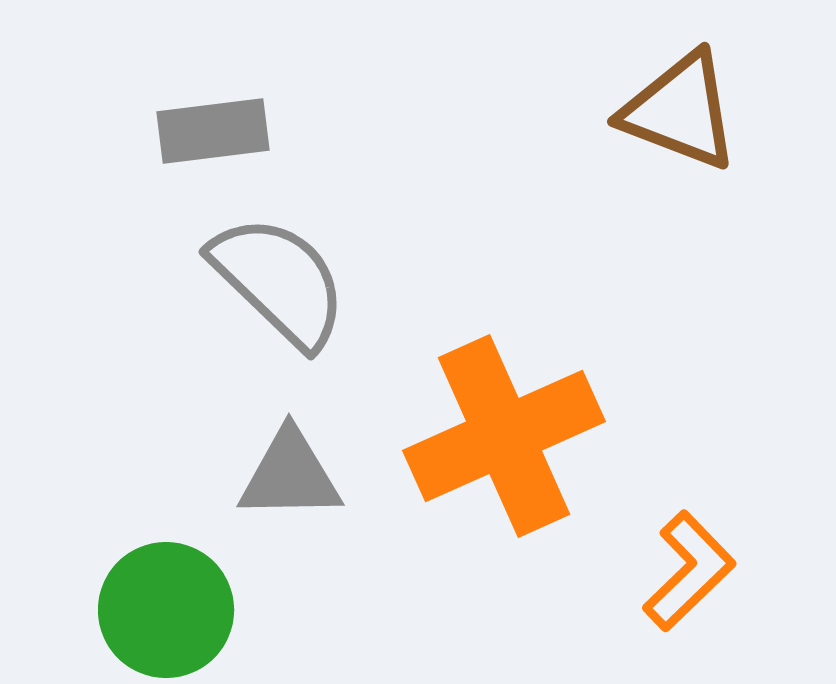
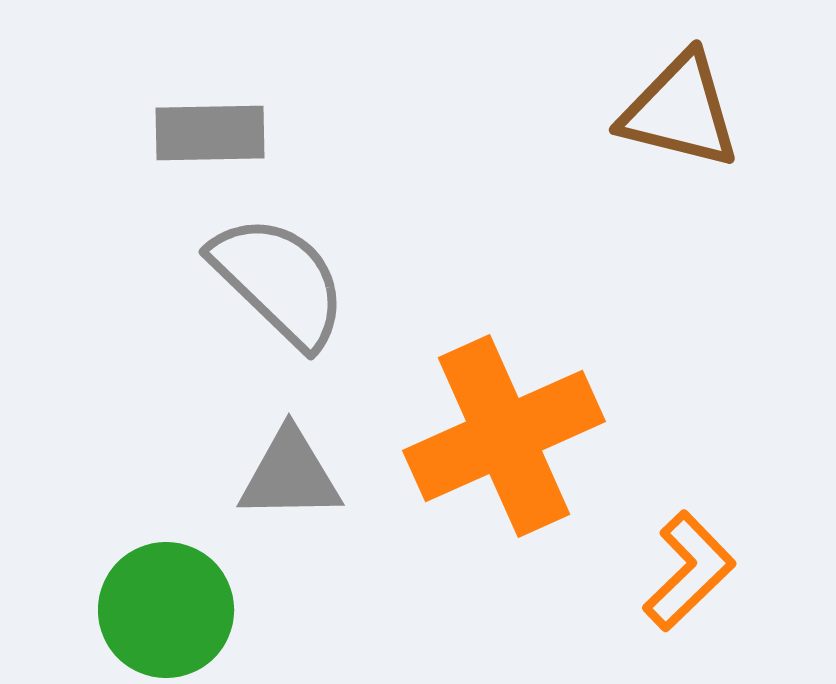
brown triangle: rotated 7 degrees counterclockwise
gray rectangle: moved 3 px left, 2 px down; rotated 6 degrees clockwise
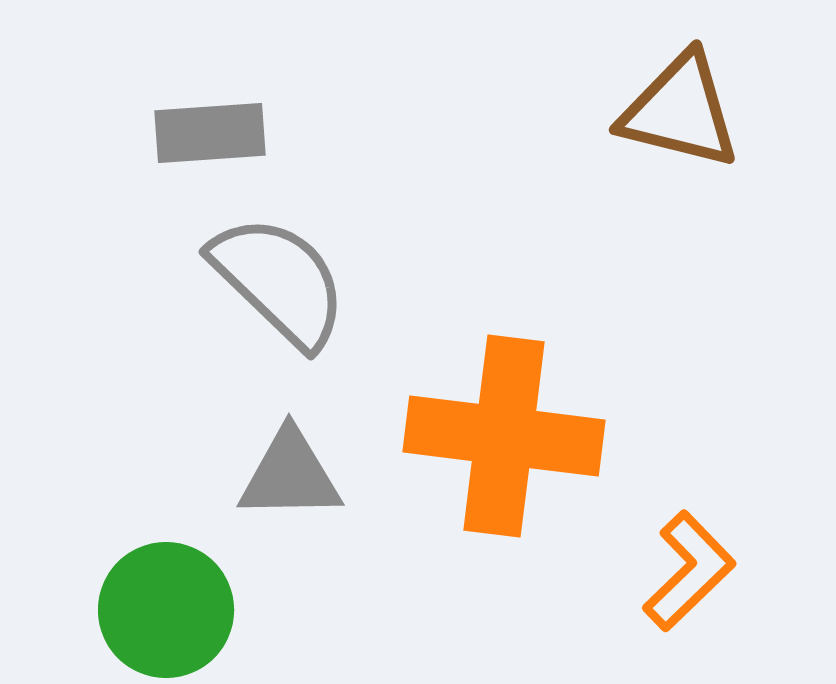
gray rectangle: rotated 3 degrees counterclockwise
orange cross: rotated 31 degrees clockwise
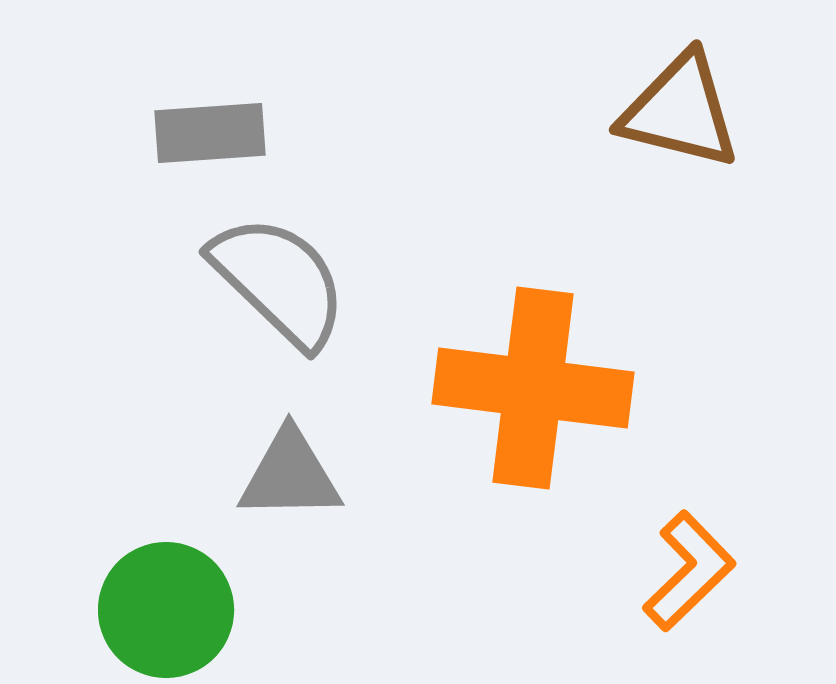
orange cross: moved 29 px right, 48 px up
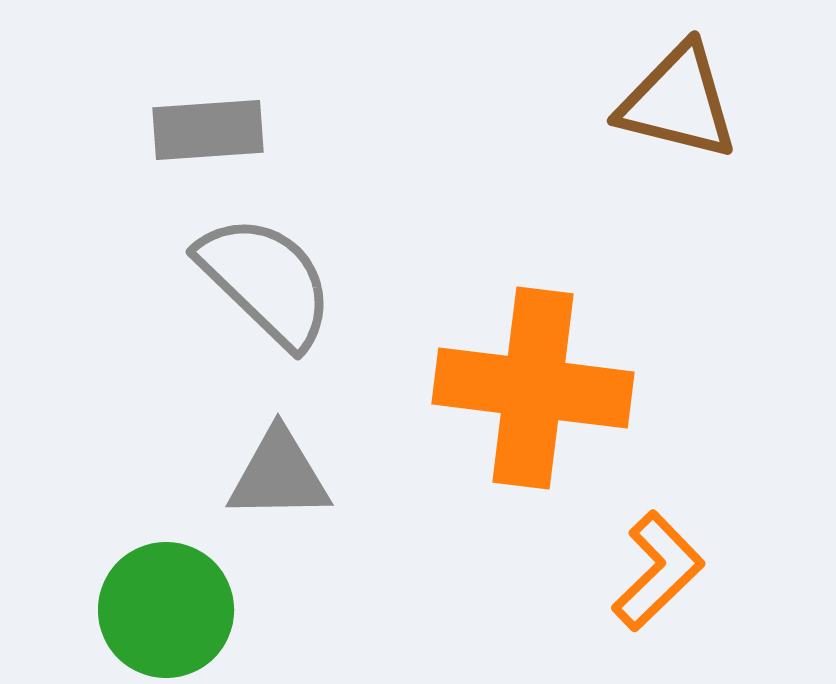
brown triangle: moved 2 px left, 9 px up
gray rectangle: moved 2 px left, 3 px up
gray semicircle: moved 13 px left
gray triangle: moved 11 px left
orange L-shape: moved 31 px left
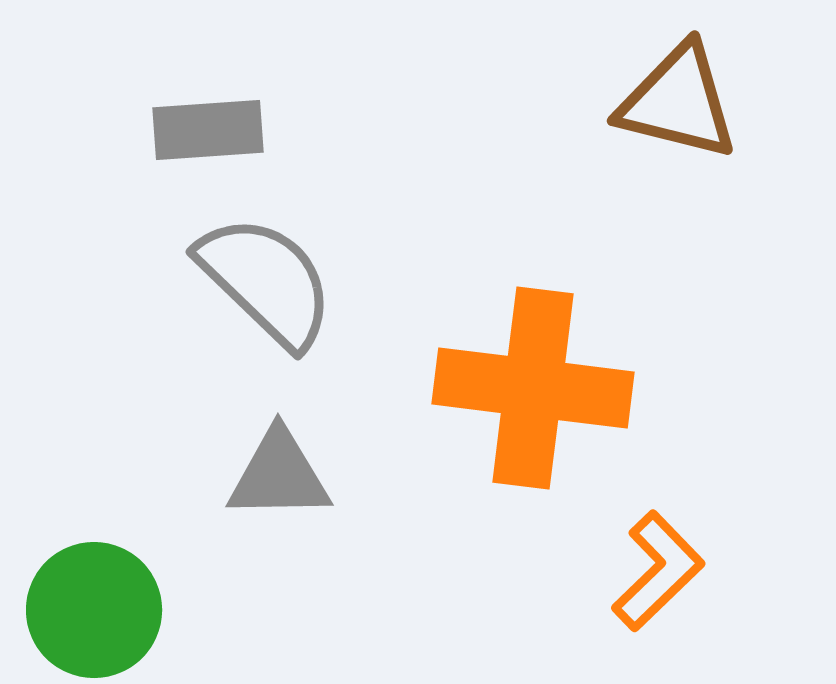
green circle: moved 72 px left
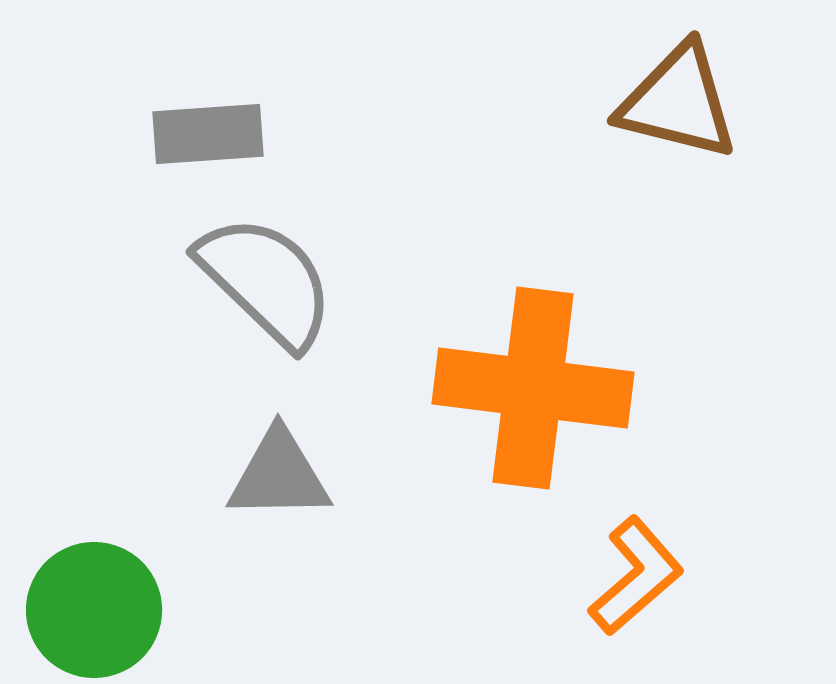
gray rectangle: moved 4 px down
orange L-shape: moved 22 px left, 5 px down; rotated 3 degrees clockwise
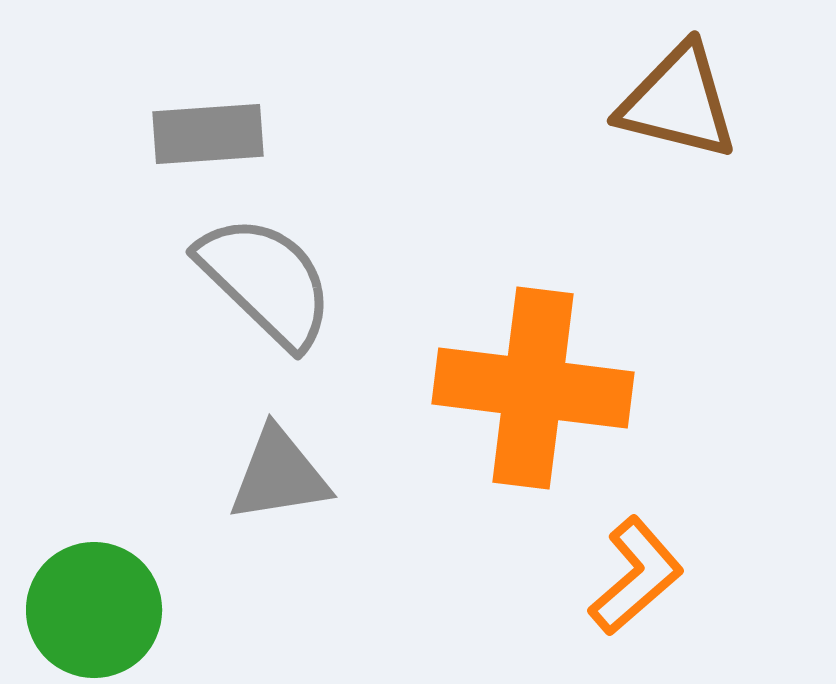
gray triangle: rotated 8 degrees counterclockwise
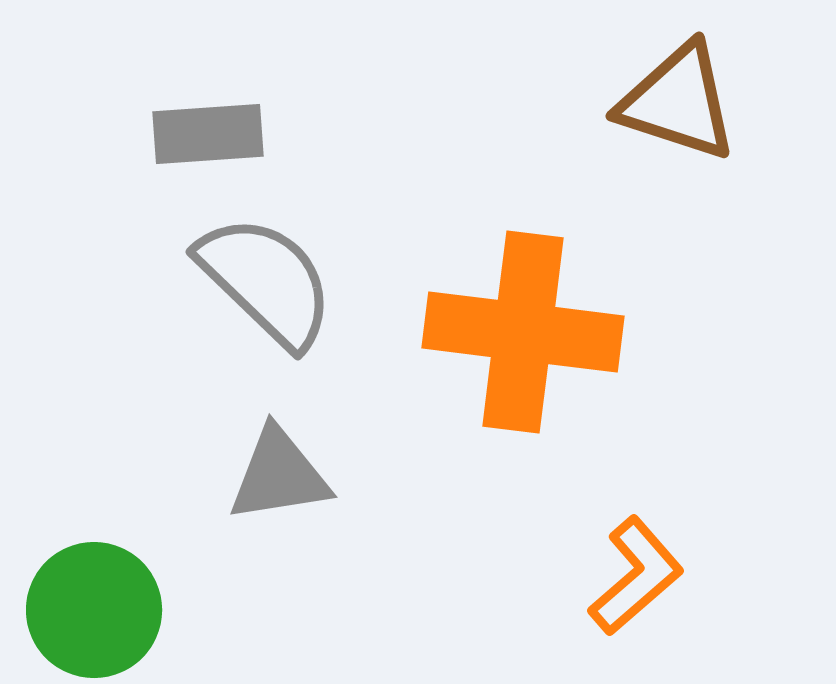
brown triangle: rotated 4 degrees clockwise
orange cross: moved 10 px left, 56 px up
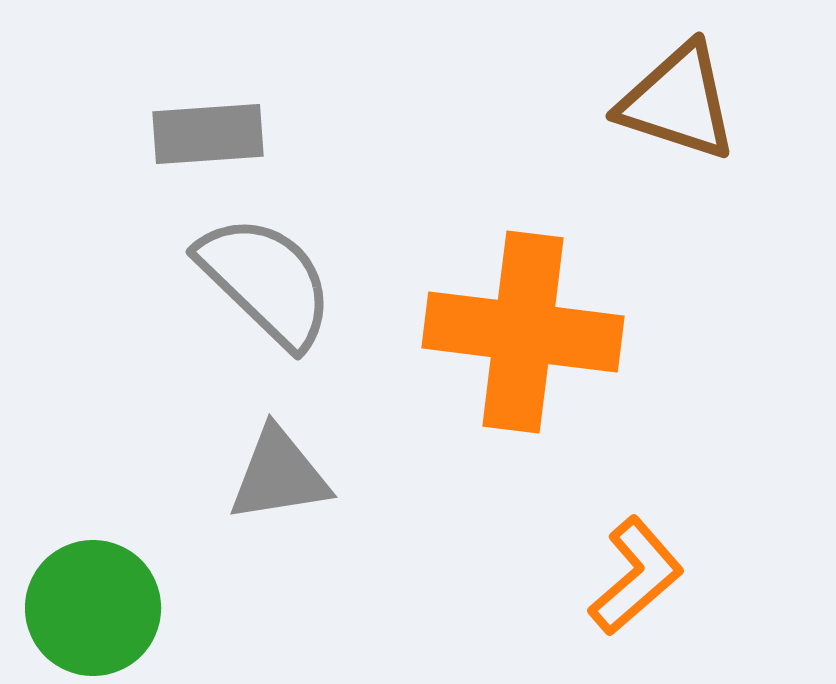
green circle: moved 1 px left, 2 px up
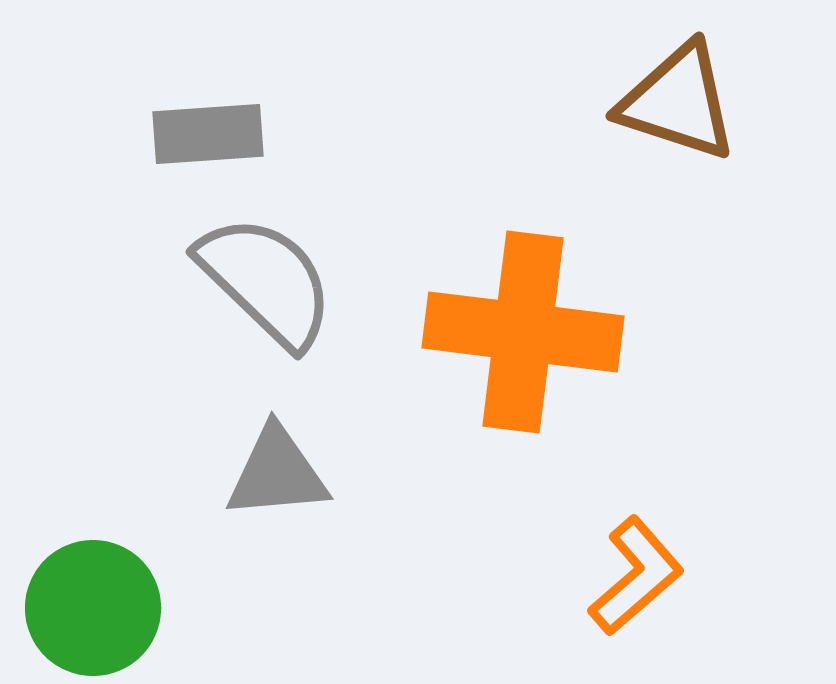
gray triangle: moved 2 px left, 2 px up; rotated 4 degrees clockwise
